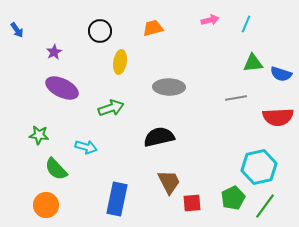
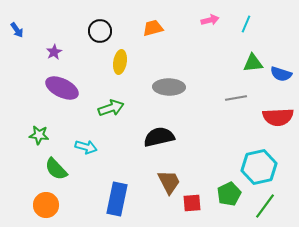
green pentagon: moved 4 px left, 4 px up
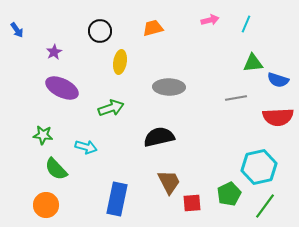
blue semicircle: moved 3 px left, 6 px down
green star: moved 4 px right
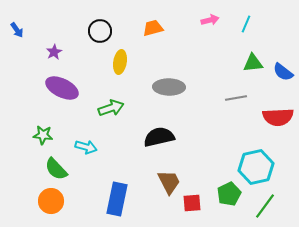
blue semicircle: moved 5 px right, 8 px up; rotated 20 degrees clockwise
cyan hexagon: moved 3 px left
orange circle: moved 5 px right, 4 px up
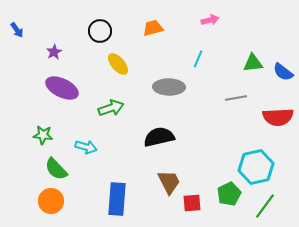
cyan line: moved 48 px left, 35 px down
yellow ellipse: moved 2 px left, 2 px down; rotated 50 degrees counterclockwise
blue rectangle: rotated 8 degrees counterclockwise
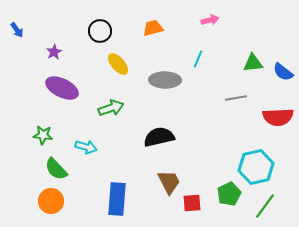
gray ellipse: moved 4 px left, 7 px up
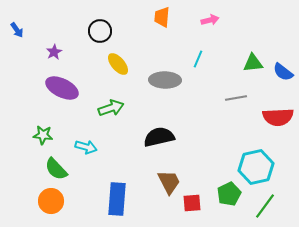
orange trapezoid: moved 9 px right, 11 px up; rotated 70 degrees counterclockwise
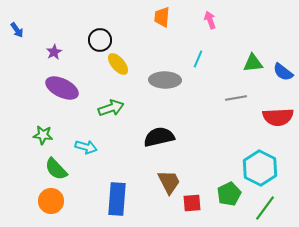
pink arrow: rotated 96 degrees counterclockwise
black circle: moved 9 px down
cyan hexagon: moved 4 px right, 1 px down; rotated 20 degrees counterclockwise
green line: moved 2 px down
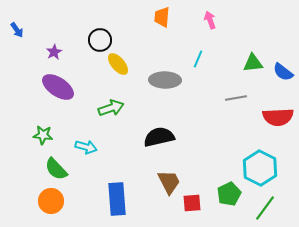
purple ellipse: moved 4 px left, 1 px up; rotated 8 degrees clockwise
blue rectangle: rotated 8 degrees counterclockwise
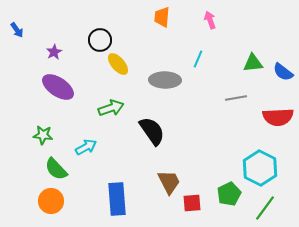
black semicircle: moved 7 px left, 6 px up; rotated 68 degrees clockwise
cyan arrow: rotated 45 degrees counterclockwise
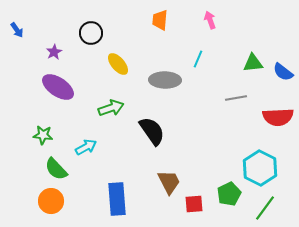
orange trapezoid: moved 2 px left, 3 px down
black circle: moved 9 px left, 7 px up
red square: moved 2 px right, 1 px down
